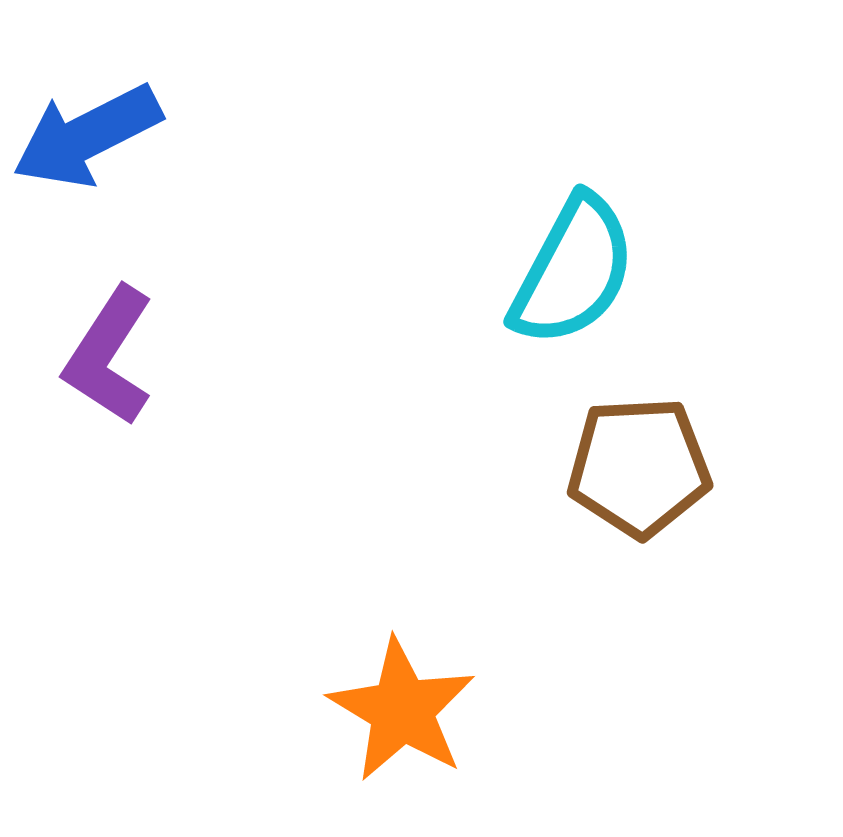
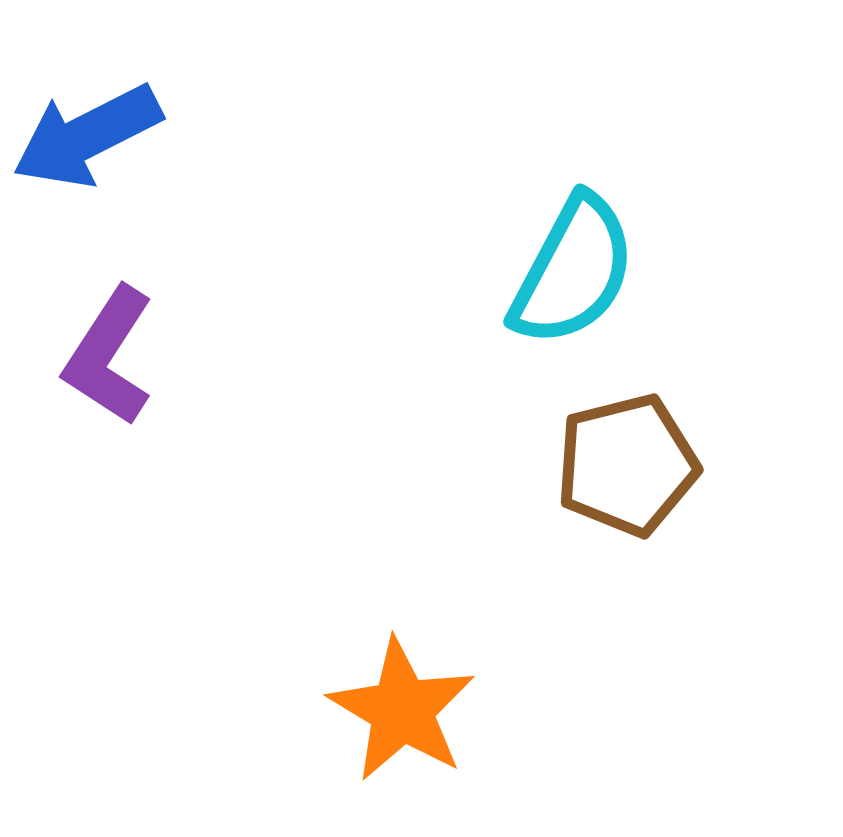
brown pentagon: moved 12 px left, 2 px up; rotated 11 degrees counterclockwise
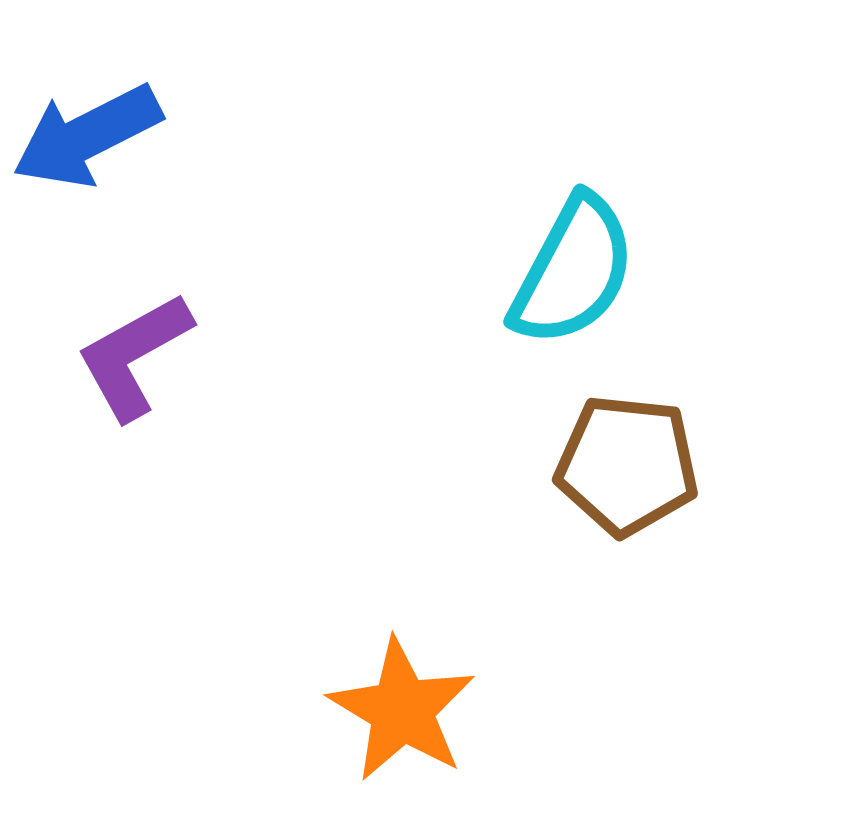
purple L-shape: moved 25 px right; rotated 28 degrees clockwise
brown pentagon: rotated 20 degrees clockwise
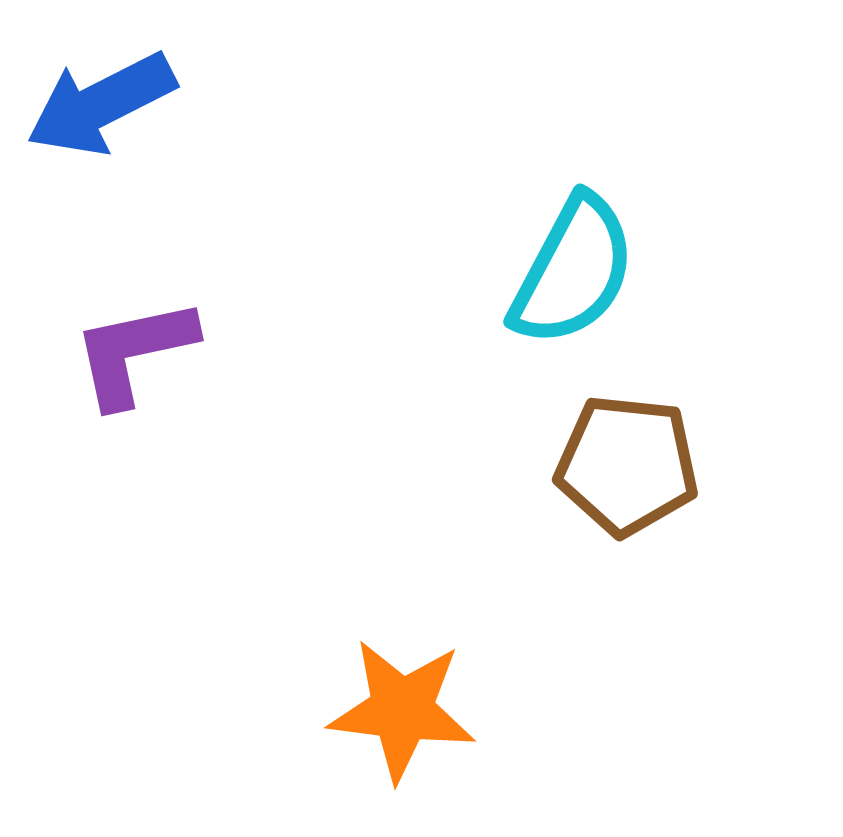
blue arrow: moved 14 px right, 32 px up
purple L-shape: moved 4 px up; rotated 17 degrees clockwise
orange star: rotated 24 degrees counterclockwise
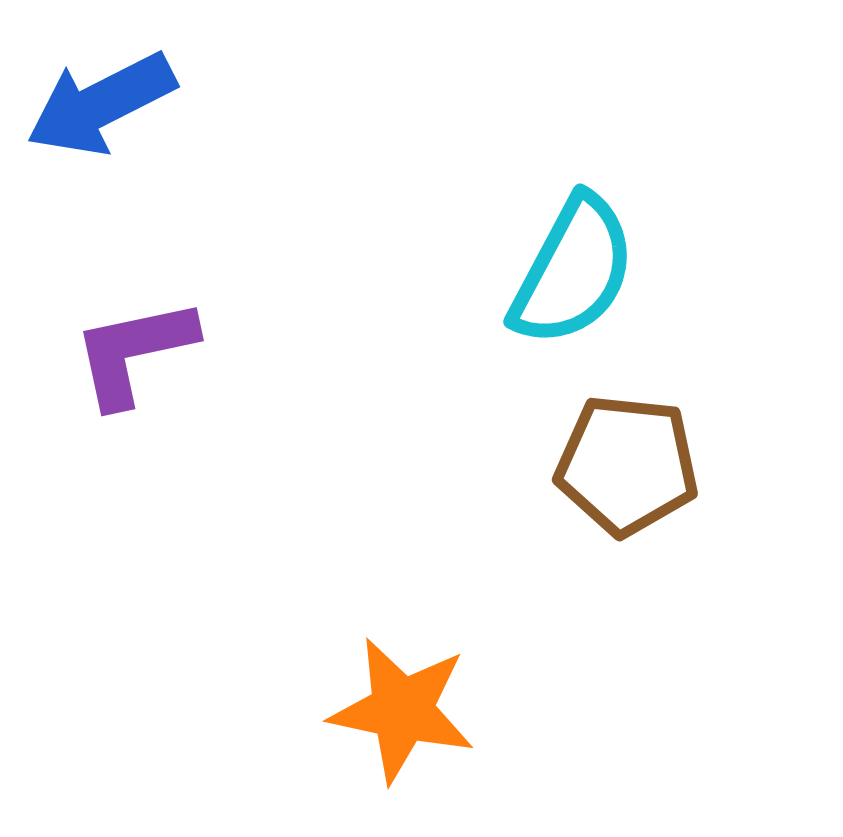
orange star: rotated 5 degrees clockwise
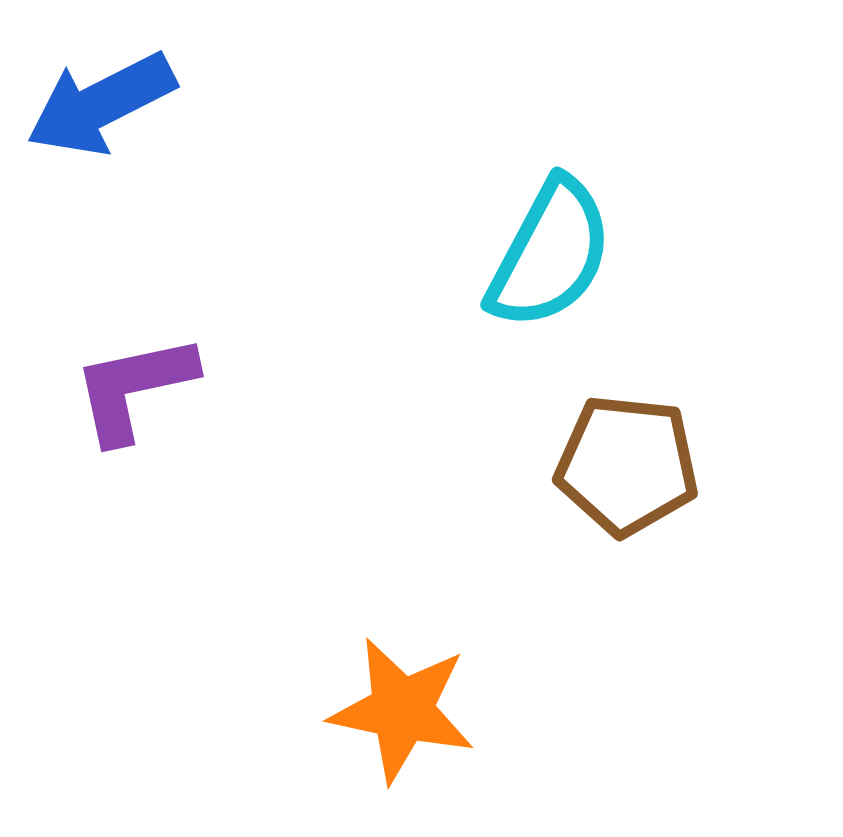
cyan semicircle: moved 23 px left, 17 px up
purple L-shape: moved 36 px down
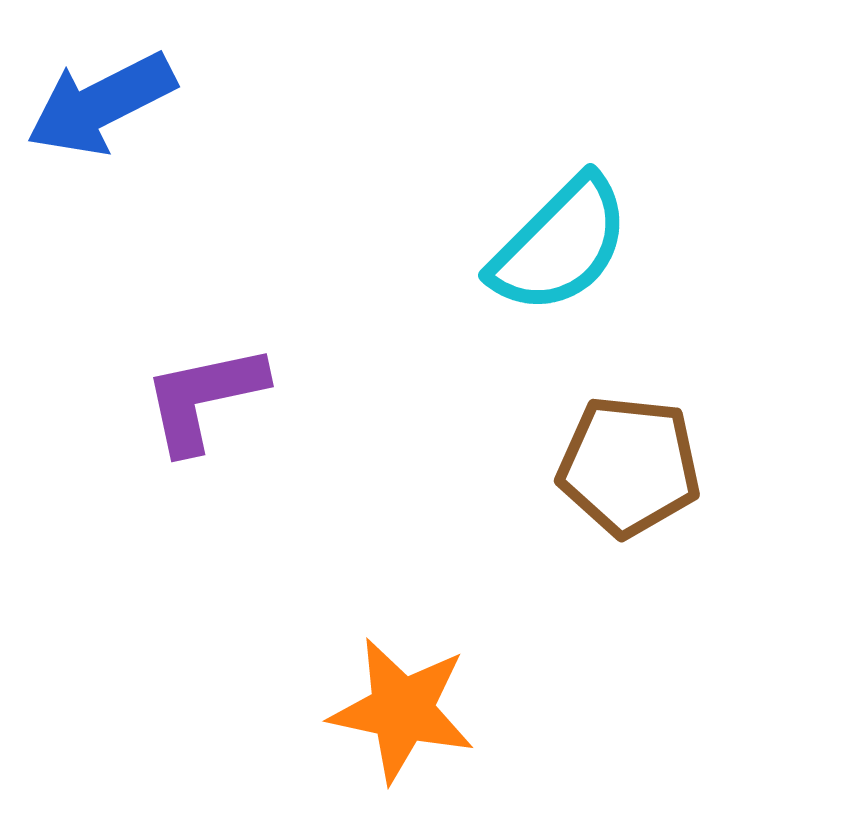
cyan semicircle: moved 10 px right, 9 px up; rotated 17 degrees clockwise
purple L-shape: moved 70 px right, 10 px down
brown pentagon: moved 2 px right, 1 px down
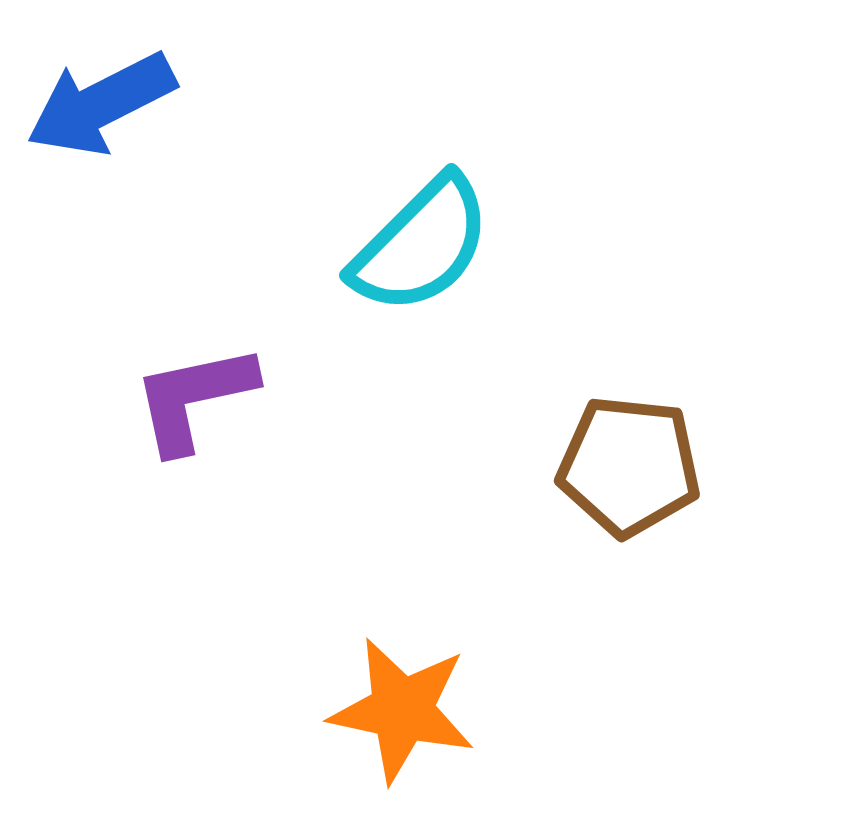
cyan semicircle: moved 139 px left
purple L-shape: moved 10 px left
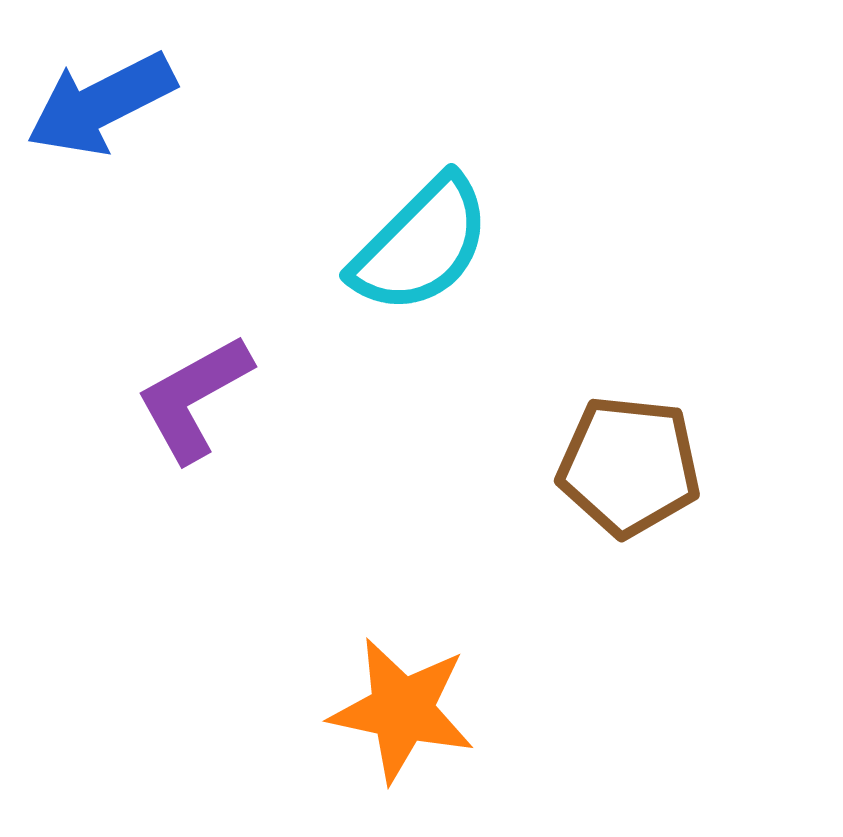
purple L-shape: rotated 17 degrees counterclockwise
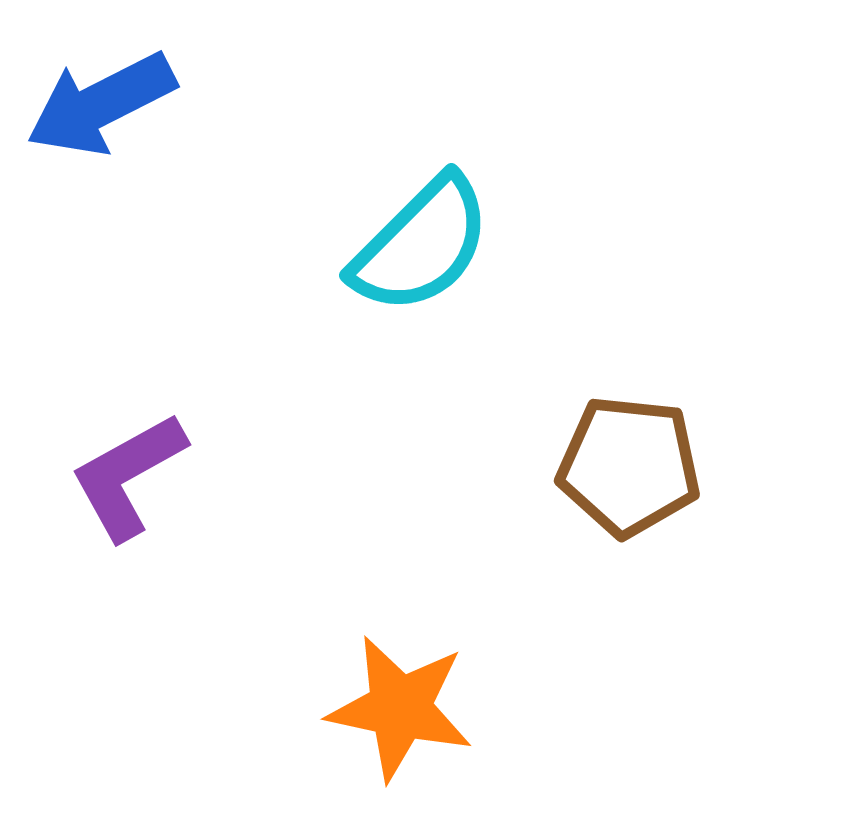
purple L-shape: moved 66 px left, 78 px down
orange star: moved 2 px left, 2 px up
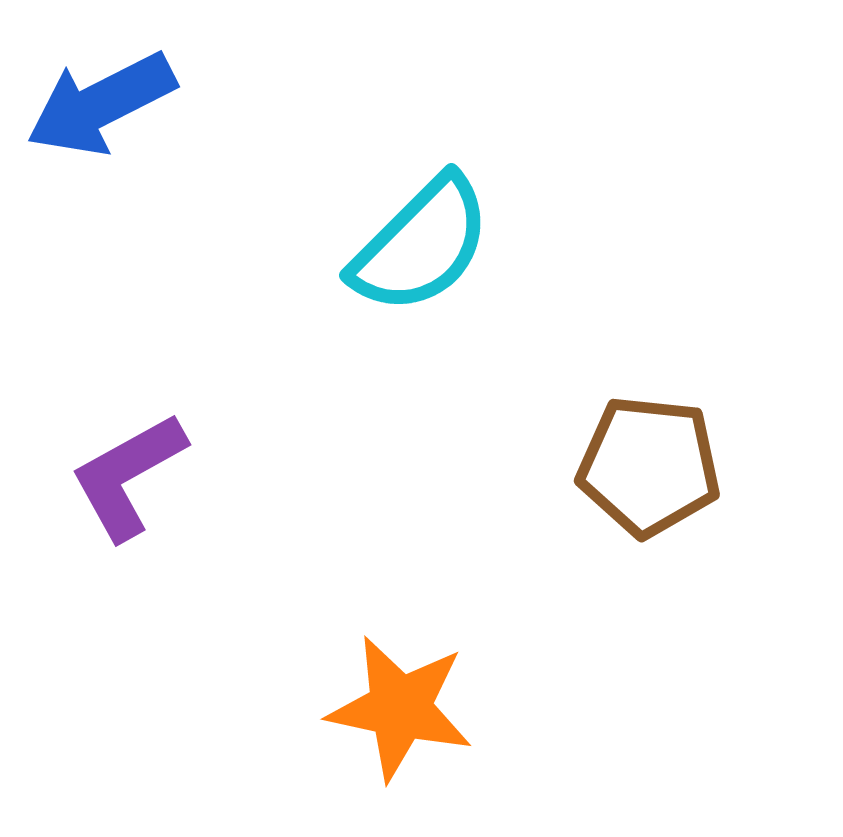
brown pentagon: moved 20 px right
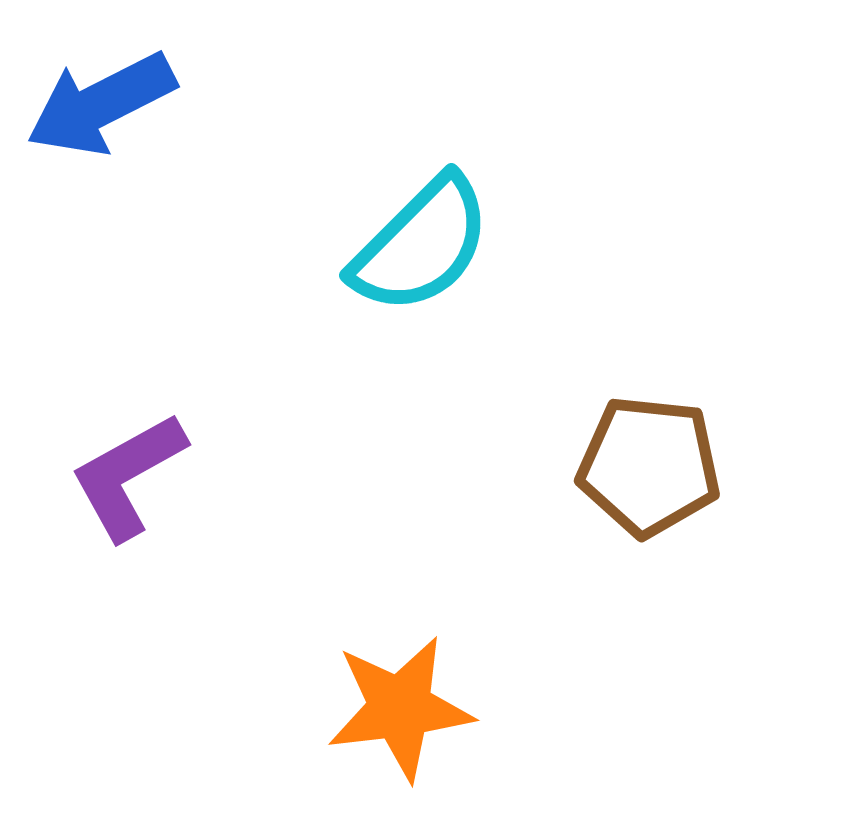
orange star: rotated 19 degrees counterclockwise
